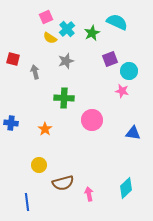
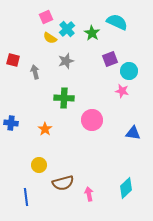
green star: rotated 14 degrees counterclockwise
red square: moved 1 px down
blue line: moved 1 px left, 5 px up
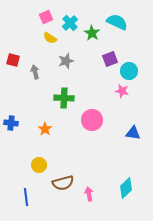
cyan cross: moved 3 px right, 6 px up
